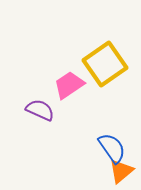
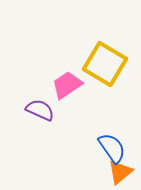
yellow square: rotated 24 degrees counterclockwise
pink trapezoid: moved 2 px left
orange triangle: moved 1 px left, 1 px down
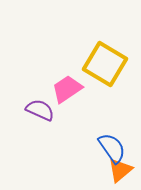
pink trapezoid: moved 4 px down
orange triangle: moved 2 px up
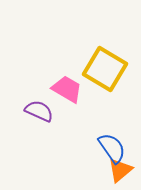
yellow square: moved 5 px down
pink trapezoid: rotated 64 degrees clockwise
purple semicircle: moved 1 px left, 1 px down
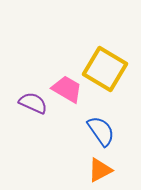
purple semicircle: moved 6 px left, 8 px up
blue semicircle: moved 11 px left, 17 px up
orange triangle: moved 20 px left; rotated 12 degrees clockwise
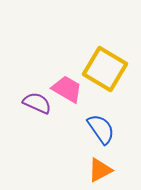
purple semicircle: moved 4 px right
blue semicircle: moved 2 px up
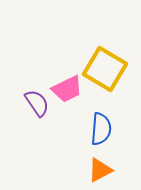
pink trapezoid: rotated 124 degrees clockwise
purple semicircle: rotated 32 degrees clockwise
blue semicircle: rotated 40 degrees clockwise
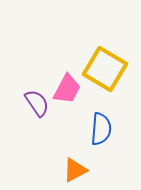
pink trapezoid: rotated 36 degrees counterclockwise
orange triangle: moved 25 px left
